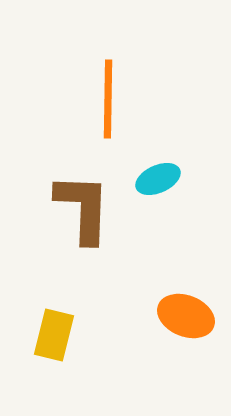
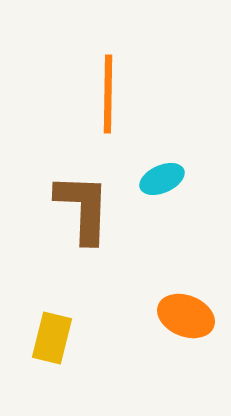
orange line: moved 5 px up
cyan ellipse: moved 4 px right
yellow rectangle: moved 2 px left, 3 px down
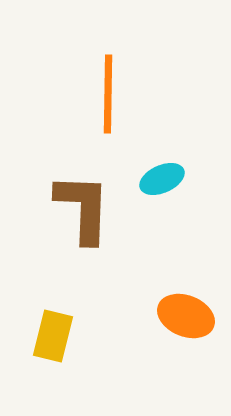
yellow rectangle: moved 1 px right, 2 px up
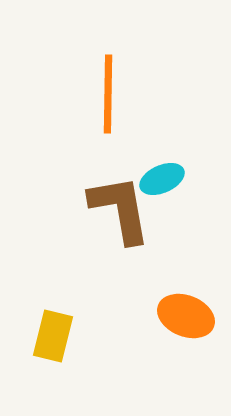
brown L-shape: moved 37 px right, 1 px down; rotated 12 degrees counterclockwise
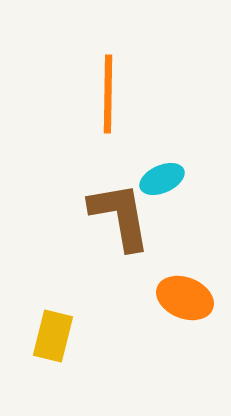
brown L-shape: moved 7 px down
orange ellipse: moved 1 px left, 18 px up
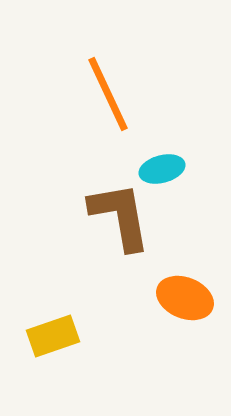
orange line: rotated 26 degrees counterclockwise
cyan ellipse: moved 10 px up; rotated 9 degrees clockwise
yellow rectangle: rotated 57 degrees clockwise
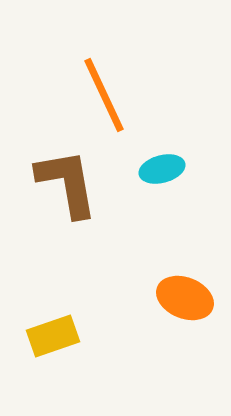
orange line: moved 4 px left, 1 px down
brown L-shape: moved 53 px left, 33 px up
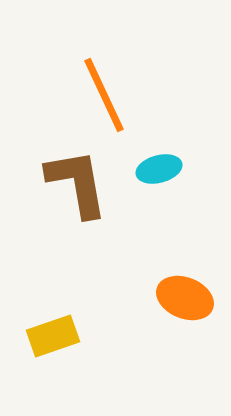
cyan ellipse: moved 3 px left
brown L-shape: moved 10 px right
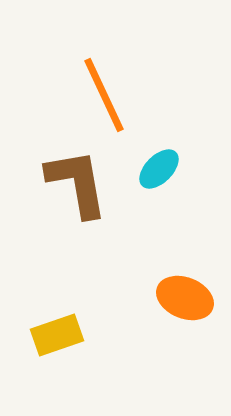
cyan ellipse: rotated 30 degrees counterclockwise
yellow rectangle: moved 4 px right, 1 px up
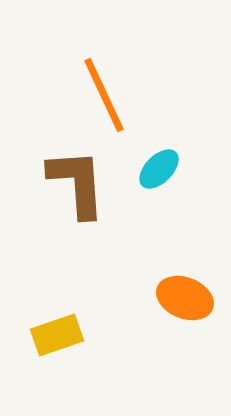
brown L-shape: rotated 6 degrees clockwise
